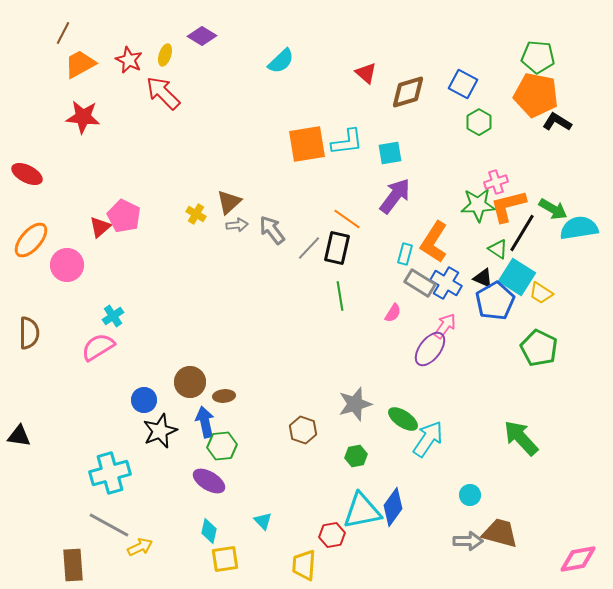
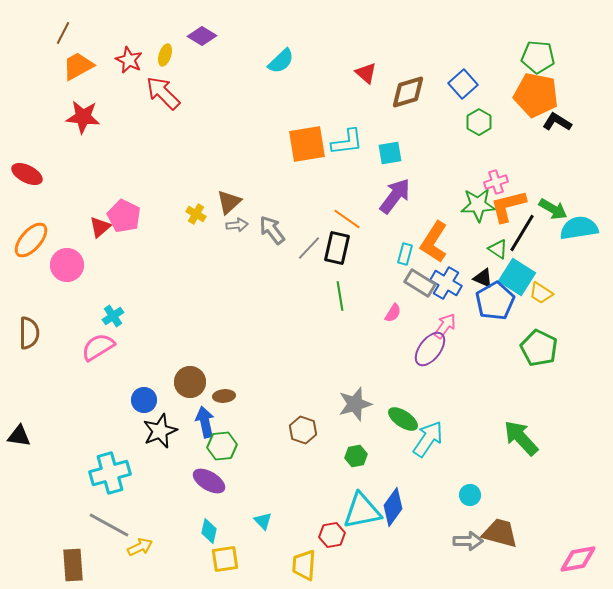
orange trapezoid at (80, 64): moved 2 px left, 2 px down
blue square at (463, 84): rotated 20 degrees clockwise
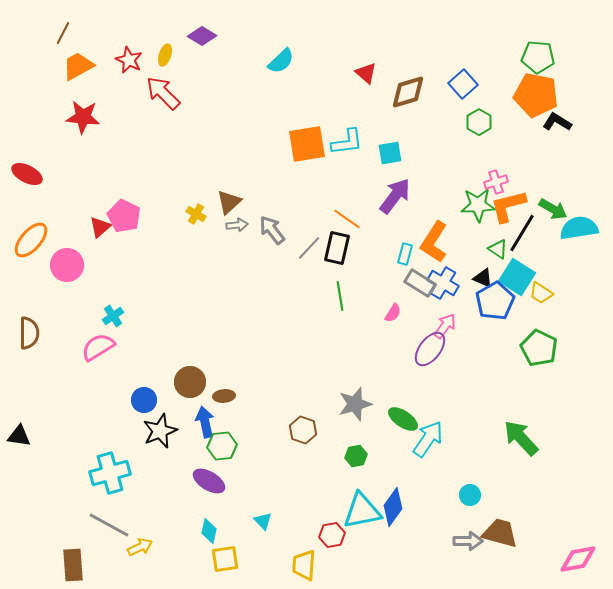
blue cross at (446, 283): moved 3 px left
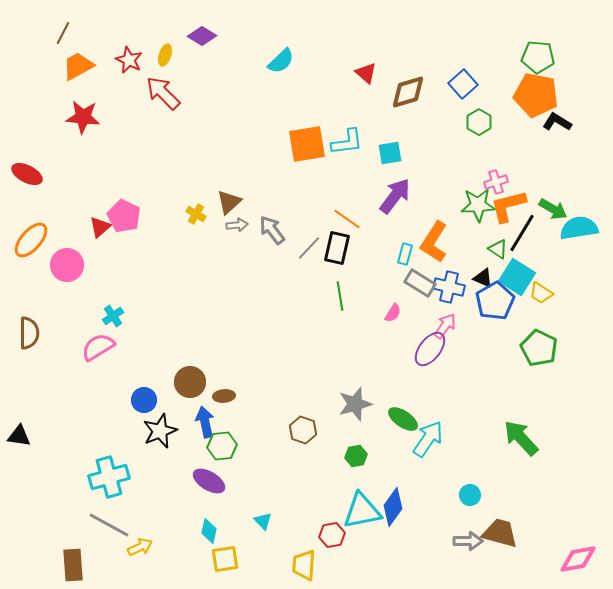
blue cross at (443, 283): moved 6 px right, 4 px down; rotated 16 degrees counterclockwise
cyan cross at (110, 473): moved 1 px left, 4 px down
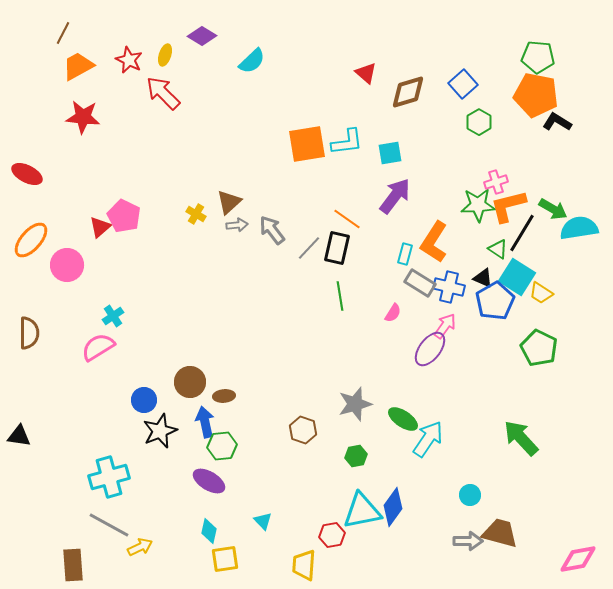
cyan semicircle at (281, 61): moved 29 px left
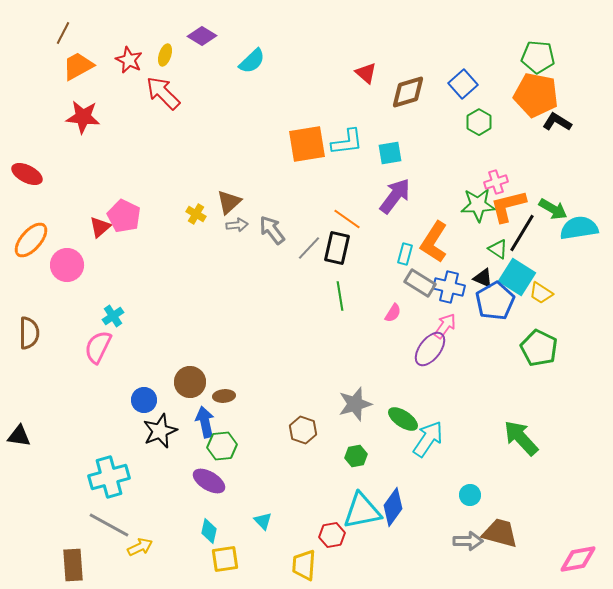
pink semicircle at (98, 347): rotated 32 degrees counterclockwise
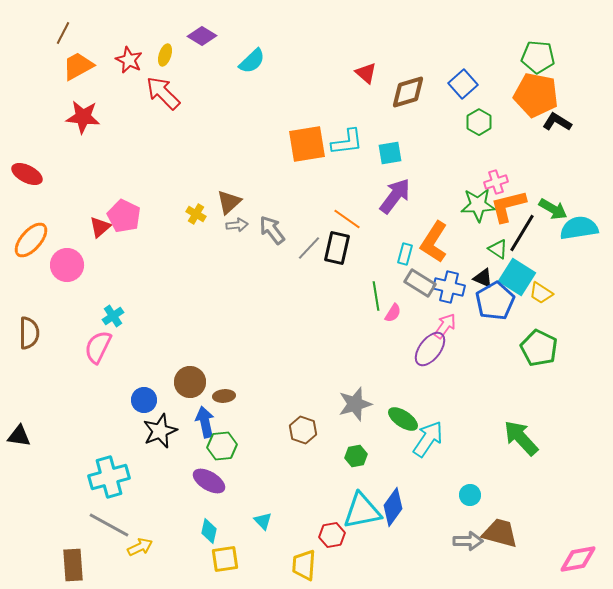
green line at (340, 296): moved 36 px right
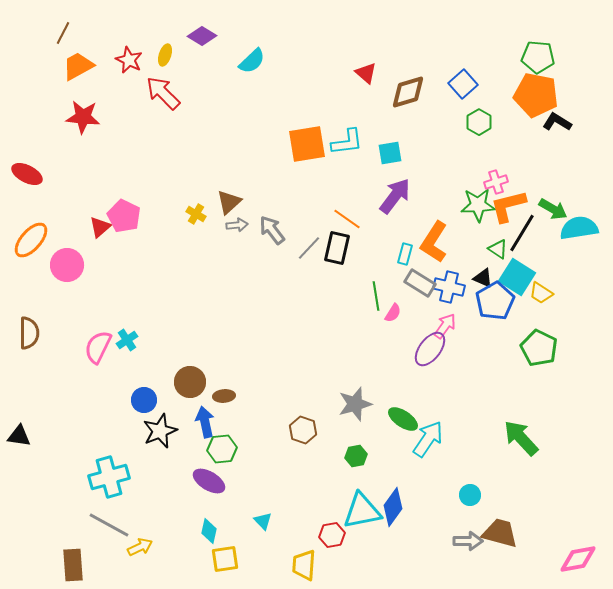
cyan cross at (113, 316): moved 14 px right, 24 px down
green hexagon at (222, 446): moved 3 px down
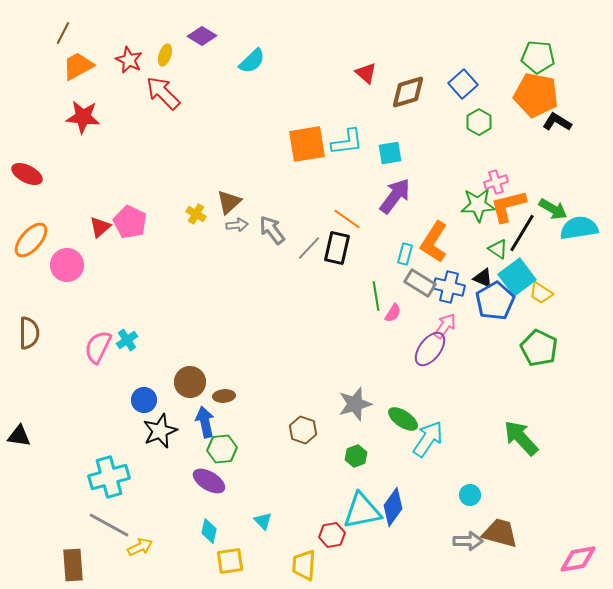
pink pentagon at (124, 216): moved 6 px right, 6 px down
cyan square at (517, 277): rotated 21 degrees clockwise
green hexagon at (356, 456): rotated 10 degrees counterclockwise
yellow square at (225, 559): moved 5 px right, 2 px down
